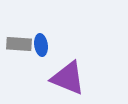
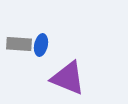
blue ellipse: rotated 20 degrees clockwise
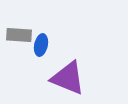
gray rectangle: moved 9 px up
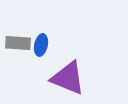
gray rectangle: moved 1 px left, 8 px down
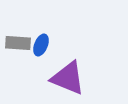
blue ellipse: rotated 10 degrees clockwise
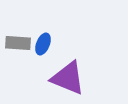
blue ellipse: moved 2 px right, 1 px up
